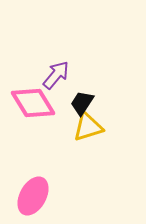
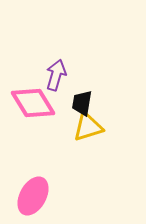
purple arrow: rotated 24 degrees counterclockwise
black trapezoid: rotated 24 degrees counterclockwise
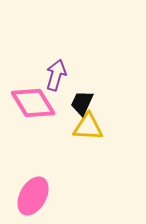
black trapezoid: rotated 16 degrees clockwise
yellow triangle: rotated 20 degrees clockwise
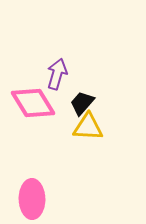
purple arrow: moved 1 px right, 1 px up
black trapezoid: rotated 16 degrees clockwise
pink ellipse: moved 1 px left, 3 px down; rotated 30 degrees counterclockwise
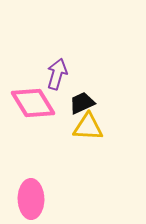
black trapezoid: rotated 24 degrees clockwise
pink ellipse: moved 1 px left
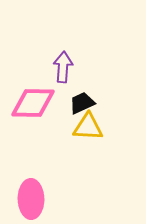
purple arrow: moved 6 px right, 7 px up; rotated 12 degrees counterclockwise
pink diamond: rotated 57 degrees counterclockwise
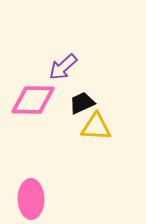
purple arrow: rotated 136 degrees counterclockwise
pink diamond: moved 3 px up
yellow triangle: moved 8 px right
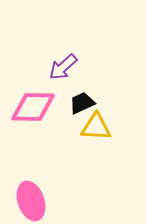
pink diamond: moved 7 px down
pink ellipse: moved 2 px down; rotated 18 degrees counterclockwise
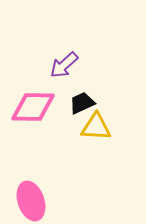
purple arrow: moved 1 px right, 2 px up
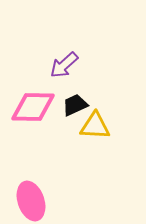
black trapezoid: moved 7 px left, 2 px down
yellow triangle: moved 1 px left, 1 px up
